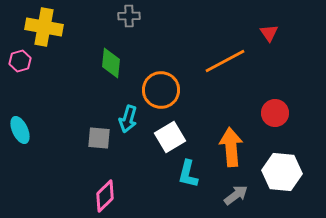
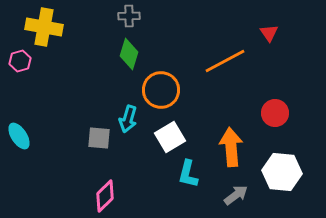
green diamond: moved 18 px right, 9 px up; rotated 12 degrees clockwise
cyan ellipse: moved 1 px left, 6 px down; rotated 8 degrees counterclockwise
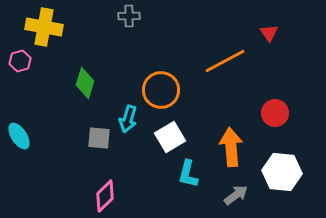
green diamond: moved 44 px left, 29 px down
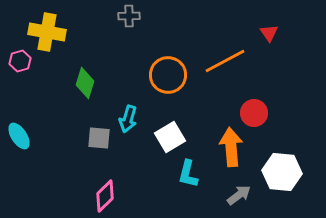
yellow cross: moved 3 px right, 5 px down
orange circle: moved 7 px right, 15 px up
red circle: moved 21 px left
gray arrow: moved 3 px right
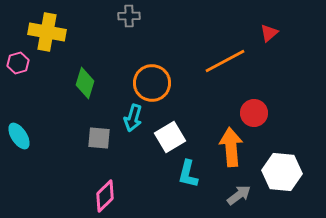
red triangle: rotated 24 degrees clockwise
pink hexagon: moved 2 px left, 2 px down
orange circle: moved 16 px left, 8 px down
cyan arrow: moved 5 px right, 1 px up
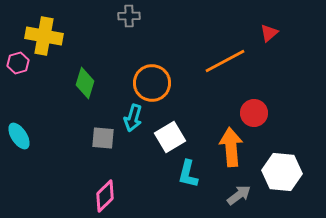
yellow cross: moved 3 px left, 4 px down
gray square: moved 4 px right
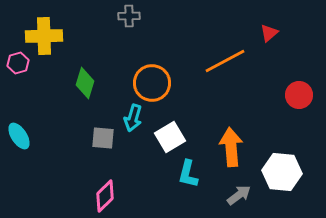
yellow cross: rotated 12 degrees counterclockwise
red circle: moved 45 px right, 18 px up
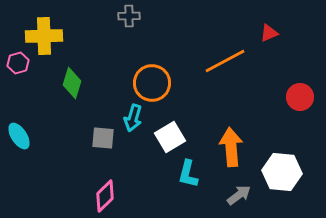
red triangle: rotated 18 degrees clockwise
green diamond: moved 13 px left
red circle: moved 1 px right, 2 px down
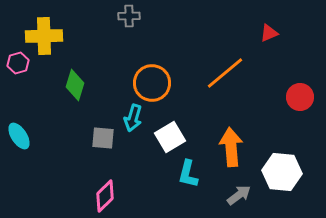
orange line: moved 12 px down; rotated 12 degrees counterclockwise
green diamond: moved 3 px right, 2 px down
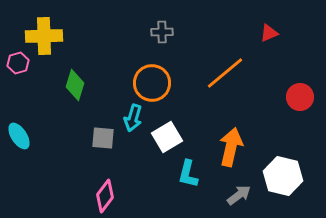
gray cross: moved 33 px right, 16 px down
white square: moved 3 px left
orange arrow: rotated 18 degrees clockwise
white hexagon: moved 1 px right, 4 px down; rotated 9 degrees clockwise
pink diamond: rotated 8 degrees counterclockwise
